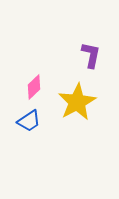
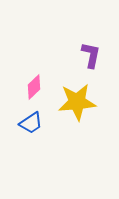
yellow star: rotated 24 degrees clockwise
blue trapezoid: moved 2 px right, 2 px down
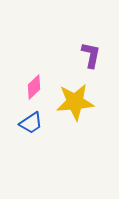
yellow star: moved 2 px left
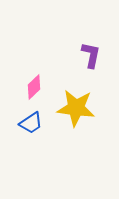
yellow star: moved 1 px right, 6 px down; rotated 12 degrees clockwise
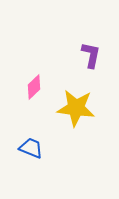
blue trapezoid: moved 25 px down; rotated 125 degrees counterclockwise
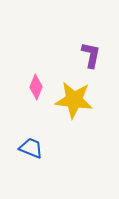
pink diamond: moved 2 px right; rotated 25 degrees counterclockwise
yellow star: moved 2 px left, 8 px up
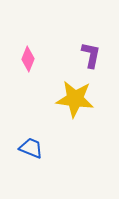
pink diamond: moved 8 px left, 28 px up
yellow star: moved 1 px right, 1 px up
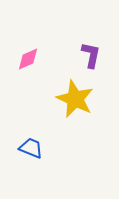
pink diamond: rotated 45 degrees clockwise
yellow star: rotated 18 degrees clockwise
